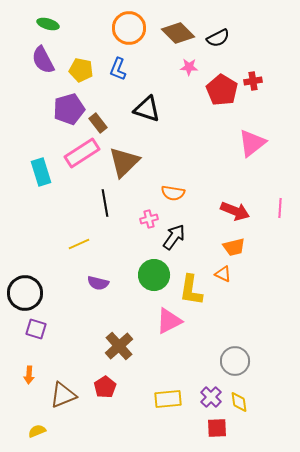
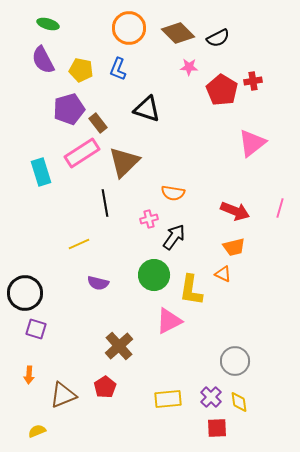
pink line at (280, 208): rotated 12 degrees clockwise
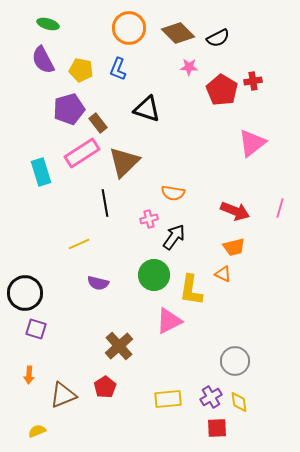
purple cross at (211, 397): rotated 15 degrees clockwise
